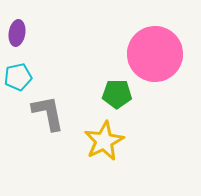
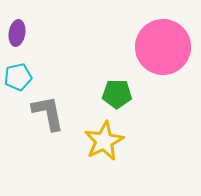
pink circle: moved 8 px right, 7 px up
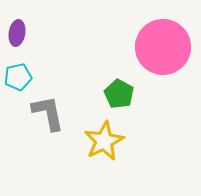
green pentagon: moved 2 px right; rotated 28 degrees clockwise
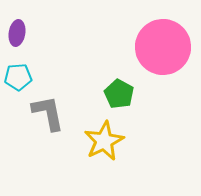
cyan pentagon: rotated 8 degrees clockwise
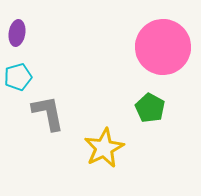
cyan pentagon: rotated 12 degrees counterclockwise
green pentagon: moved 31 px right, 14 px down
yellow star: moved 7 px down
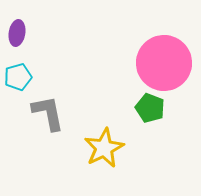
pink circle: moved 1 px right, 16 px down
green pentagon: rotated 8 degrees counterclockwise
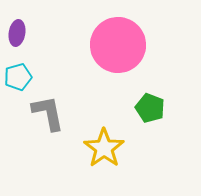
pink circle: moved 46 px left, 18 px up
yellow star: rotated 9 degrees counterclockwise
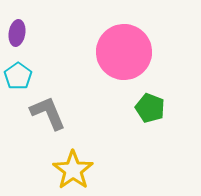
pink circle: moved 6 px right, 7 px down
cyan pentagon: moved 1 px up; rotated 20 degrees counterclockwise
gray L-shape: rotated 12 degrees counterclockwise
yellow star: moved 31 px left, 22 px down
